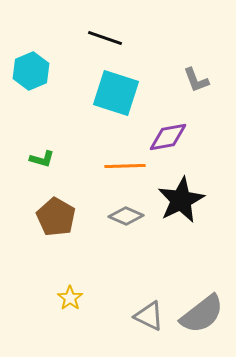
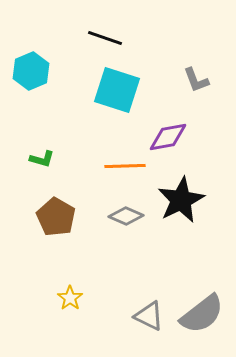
cyan square: moved 1 px right, 3 px up
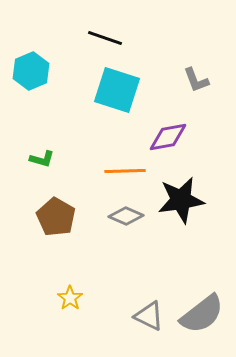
orange line: moved 5 px down
black star: rotated 18 degrees clockwise
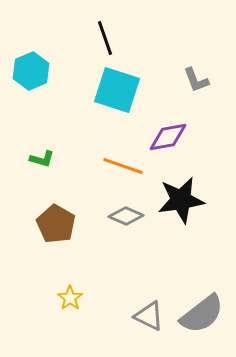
black line: rotated 52 degrees clockwise
orange line: moved 2 px left, 5 px up; rotated 21 degrees clockwise
brown pentagon: moved 7 px down
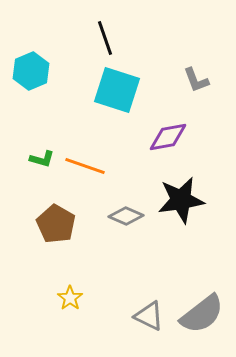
orange line: moved 38 px left
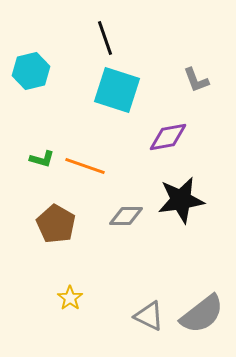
cyan hexagon: rotated 9 degrees clockwise
gray diamond: rotated 24 degrees counterclockwise
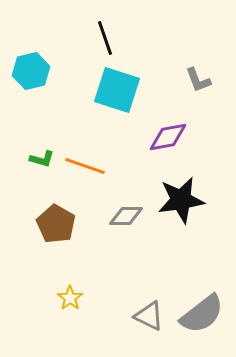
gray L-shape: moved 2 px right
